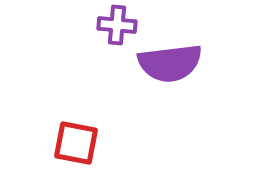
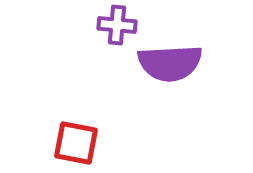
purple semicircle: rotated 4 degrees clockwise
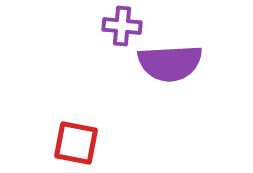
purple cross: moved 5 px right, 1 px down
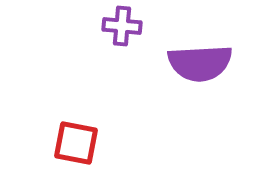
purple semicircle: moved 30 px right
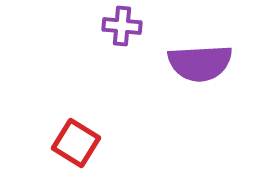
red square: rotated 21 degrees clockwise
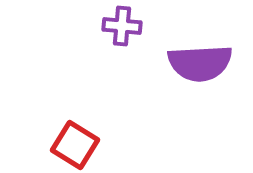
red square: moved 1 px left, 2 px down
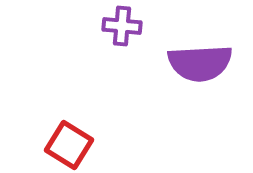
red square: moved 6 px left
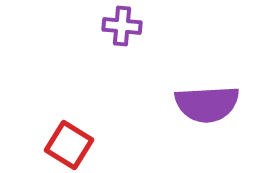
purple semicircle: moved 7 px right, 41 px down
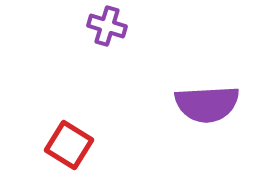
purple cross: moved 15 px left; rotated 12 degrees clockwise
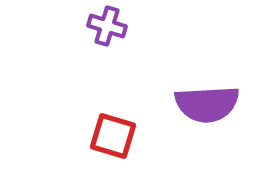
red square: moved 44 px right, 9 px up; rotated 15 degrees counterclockwise
